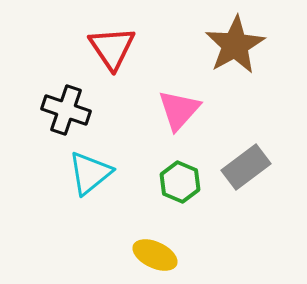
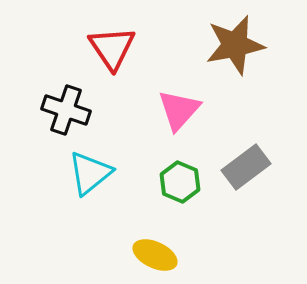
brown star: rotated 18 degrees clockwise
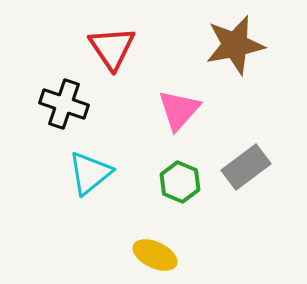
black cross: moved 2 px left, 6 px up
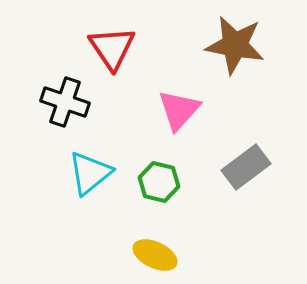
brown star: rotated 22 degrees clockwise
black cross: moved 1 px right, 2 px up
green hexagon: moved 21 px left; rotated 9 degrees counterclockwise
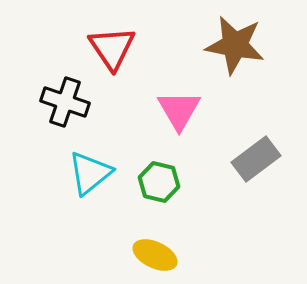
pink triangle: rotated 12 degrees counterclockwise
gray rectangle: moved 10 px right, 8 px up
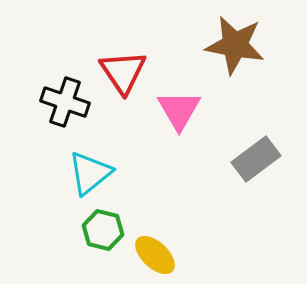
red triangle: moved 11 px right, 24 px down
green hexagon: moved 56 px left, 48 px down
yellow ellipse: rotated 18 degrees clockwise
